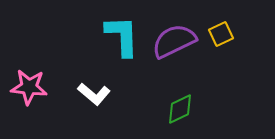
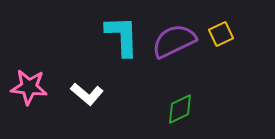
white L-shape: moved 7 px left
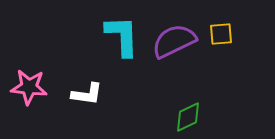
yellow square: rotated 20 degrees clockwise
white L-shape: rotated 32 degrees counterclockwise
green diamond: moved 8 px right, 8 px down
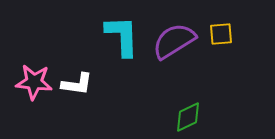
purple semicircle: rotated 6 degrees counterclockwise
pink star: moved 5 px right, 5 px up
white L-shape: moved 10 px left, 10 px up
